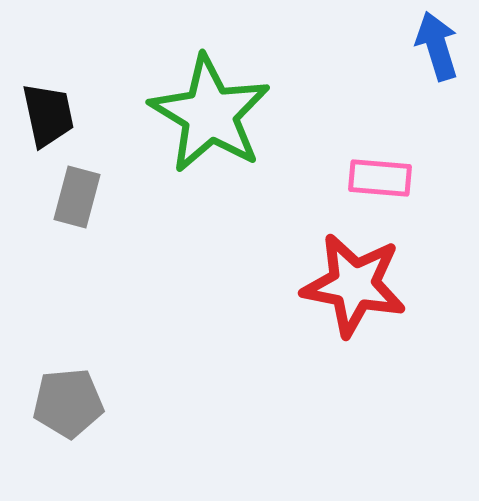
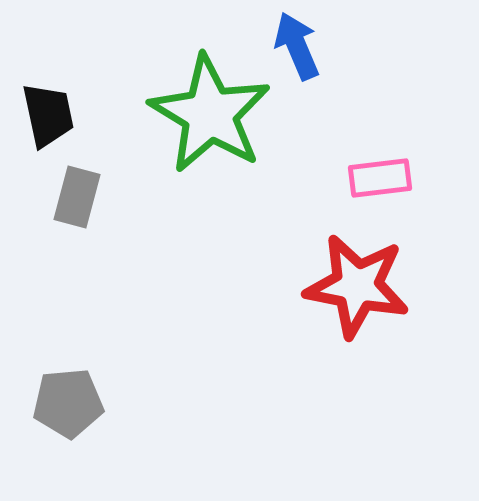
blue arrow: moved 140 px left; rotated 6 degrees counterclockwise
pink rectangle: rotated 12 degrees counterclockwise
red star: moved 3 px right, 1 px down
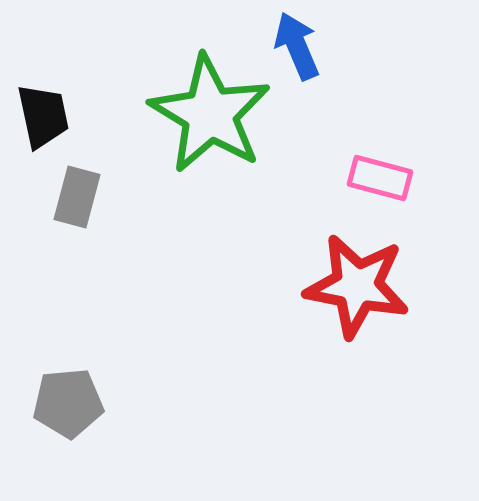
black trapezoid: moved 5 px left, 1 px down
pink rectangle: rotated 22 degrees clockwise
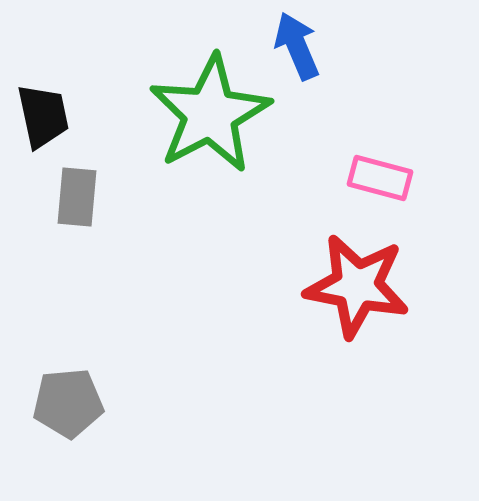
green star: rotated 13 degrees clockwise
gray rectangle: rotated 10 degrees counterclockwise
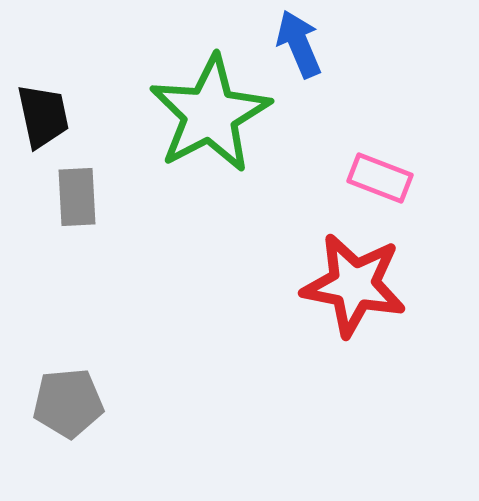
blue arrow: moved 2 px right, 2 px up
pink rectangle: rotated 6 degrees clockwise
gray rectangle: rotated 8 degrees counterclockwise
red star: moved 3 px left, 1 px up
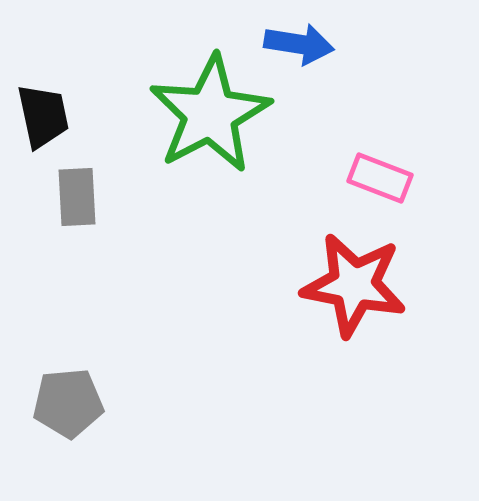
blue arrow: rotated 122 degrees clockwise
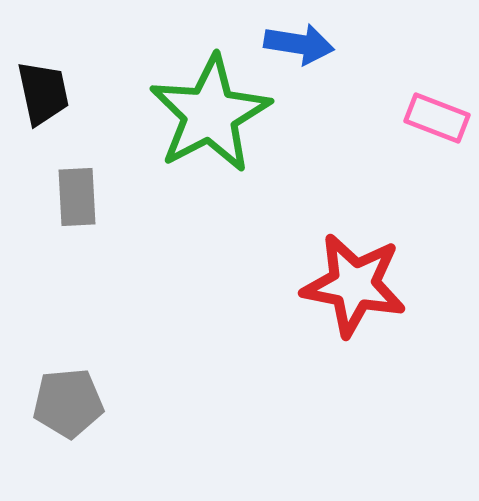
black trapezoid: moved 23 px up
pink rectangle: moved 57 px right, 60 px up
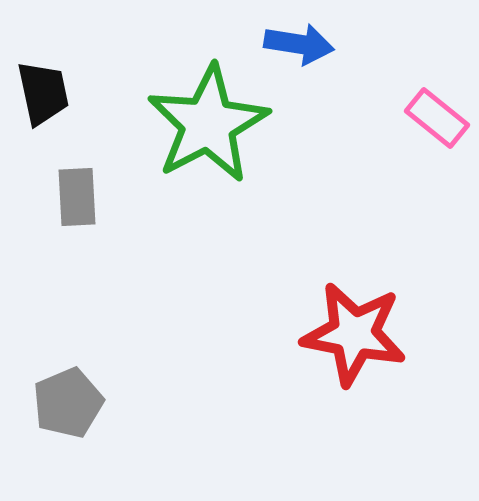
green star: moved 2 px left, 10 px down
pink rectangle: rotated 18 degrees clockwise
red star: moved 49 px down
gray pentagon: rotated 18 degrees counterclockwise
